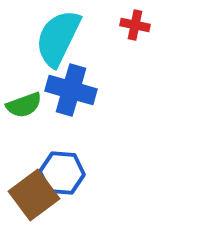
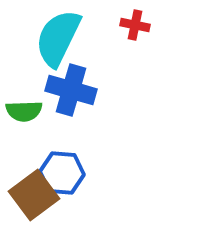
green semicircle: moved 6 px down; rotated 18 degrees clockwise
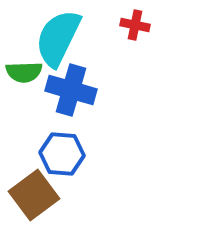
green semicircle: moved 39 px up
blue hexagon: moved 19 px up
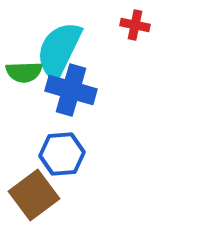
cyan semicircle: moved 1 px right, 12 px down
blue hexagon: rotated 9 degrees counterclockwise
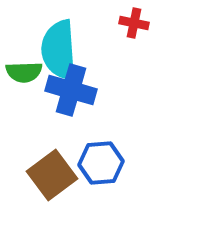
red cross: moved 1 px left, 2 px up
cyan semicircle: rotated 30 degrees counterclockwise
blue hexagon: moved 39 px right, 9 px down
brown square: moved 18 px right, 20 px up
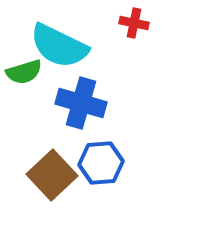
cyan semicircle: moved 4 px up; rotated 60 degrees counterclockwise
green semicircle: rotated 15 degrees counterclockwise
blue cross: moved 10 px right, 13 px down
brown square: rotated 6 degrees counterclockwise
